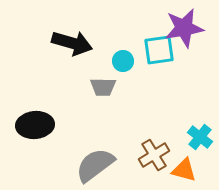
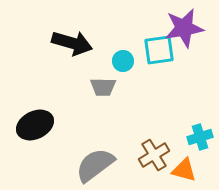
black ellipse: rotated 21 degrees counterclockwise
cyan cross: rotated 35 degrees clockwise
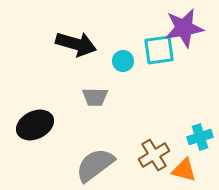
black arrow: moved 4 px right, 1 px down
gray trapezoid: moved 8 px left, 10 px down
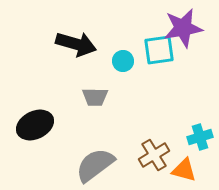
purple star: moved 1 px left
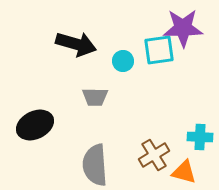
purple star: rotated 9 degrees clockwise
cyan cross: rotated 20 degrees clockwise
gray semicircle: rotated 57 degrees counterclockwise
orange triangle: moved 2 px down
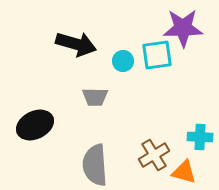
cyan square: moved 2 px left, 5 px down
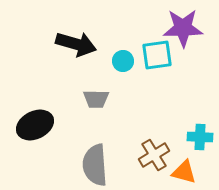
gray trapezoid: moved 1 px right, 2 px down
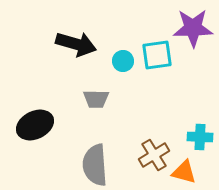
purple star: moved 10 px right
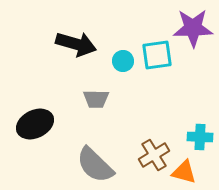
black ellipse: moved 1 px up
gray semicircle: rotated 42 degrees counterclockwise
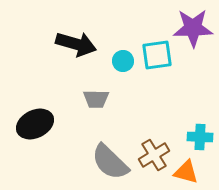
gray semicircle: moved 15 px right, 3 px up
orange triangle: moved 2 px right
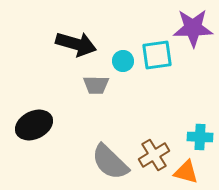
gray trapezoid: moved 14 px up
black ellipse: moved 1 px left, 1 px down
